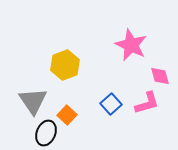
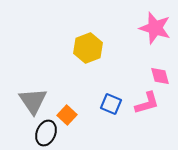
pink star: moved 24 px right, 17 px up; rotated 8 degrees counterclockwise
yellow hexagon: moved 23 px right, 17 px up
blue square: rotated 25 degrees counterclockwise
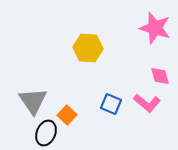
yellow hexagon: rotated 24 degrees clockwise
pink L-shape: rotated 56 degrees clockwise
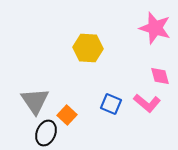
gray triangle: moved 2 px right
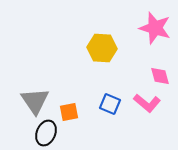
yellow hexagon: moved 14 px right
blue square: moved 1 px left
orange square: moved 2 px right, 3 px up; rotated 36 degrees clockwise
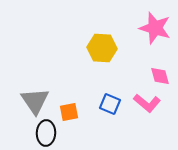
black ellipse: rotated 20 degrees counterclockwise
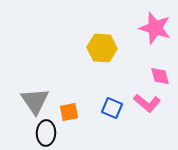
blue square: moved 2 px right, 4 px down
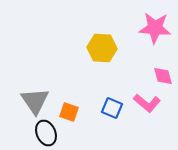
pink star: rotated 12 degrees counterclockwise
pink diamond: moved 3 px right
orange square: rotated 30 degrees clockwise
black ellipse: rotated 25 degrees counterclockwise
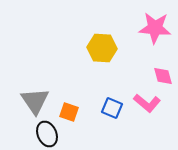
black ellipse: moved 1 px right, 1 px down
